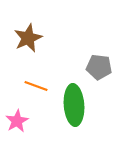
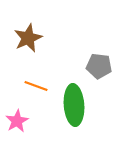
gray pentagon: moved 1 px up
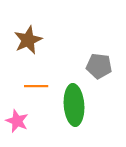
brown star: moved 2 px down
orange line: rotated 20 degrees counterclockwise
pink star: rotated 20 degrees counterclockwise
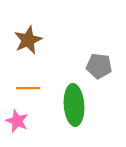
orange line: moved 8 px left, 2 px down
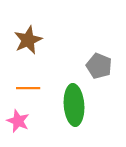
gray pentagon: rotated 15 degrees clockwise
pink star: moved 1 px right
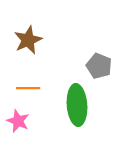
green ellipse: moved 3 px right
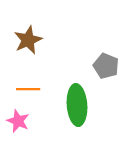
gray pentagon: moved 7 px right
orange line: moved 1 px down
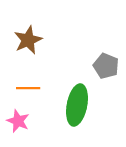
orange line: moved 1 px up
green ellipse: rotated 15 degrees clockwise
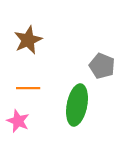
gray pentagon: moved 4 px left
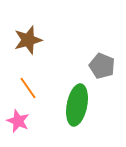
brown star: rotated 8 degrees clockwise
orange line: rotated 55 degrees clockwise
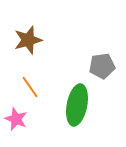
gray pentagon: rotated 30 degrees counterclockwise
orange line: moved 2 px right, 1 px up
pink star: moved 2 px left, 2 px up
